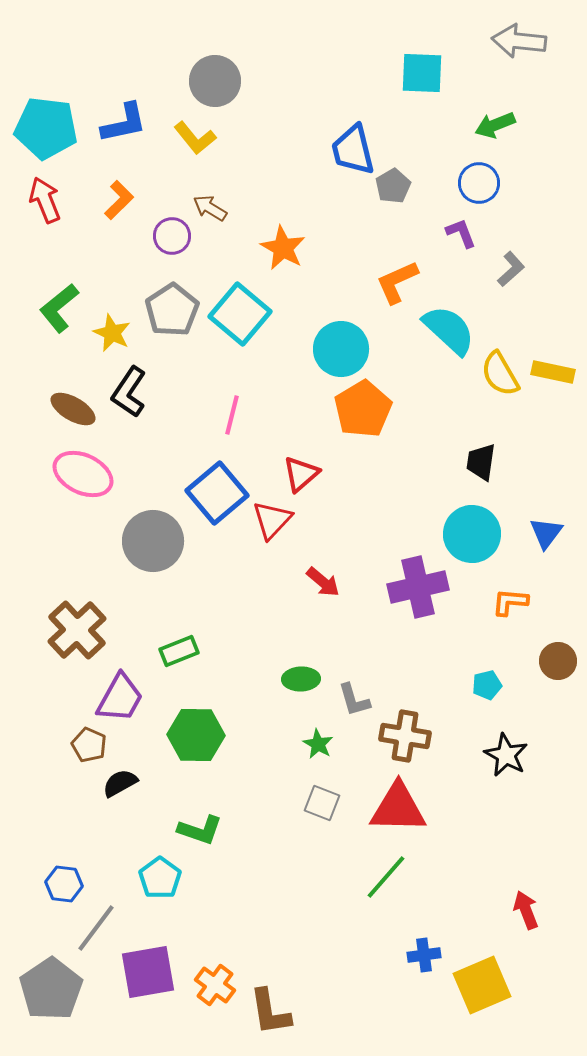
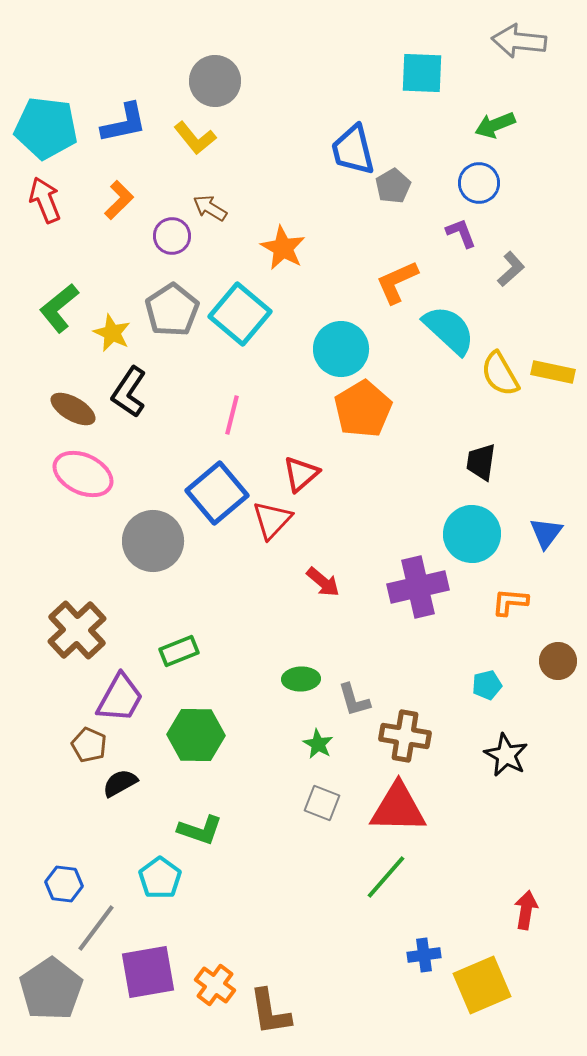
red arrow at (526, 910): rotated 30 degrees clockwise
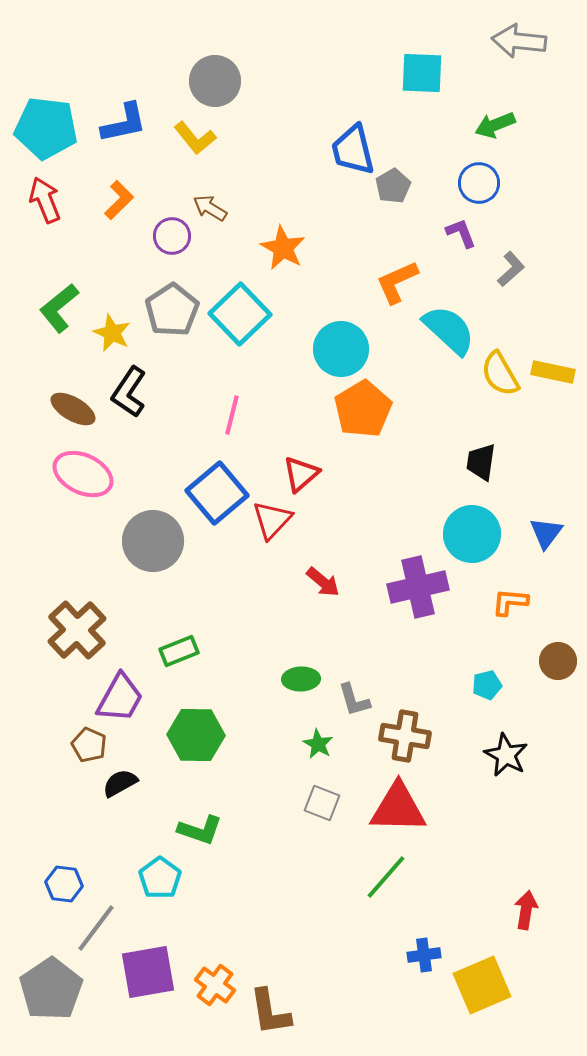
cyan square at (240, 314): rotated 6 degrees clockwise
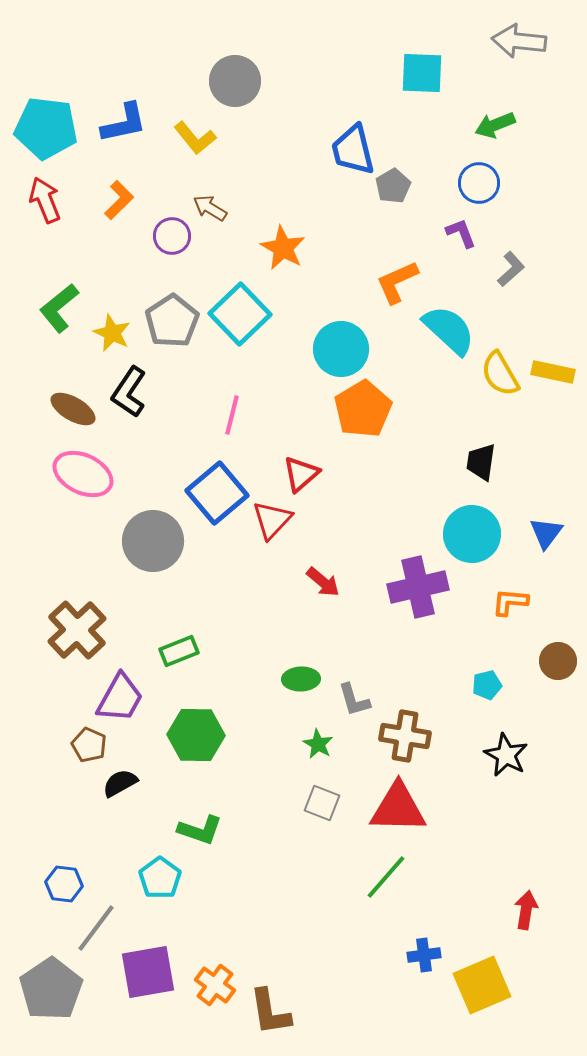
gray circle at (215, 81): moved 20 px right
gray pentagon at (172, 310): moved 11 px down
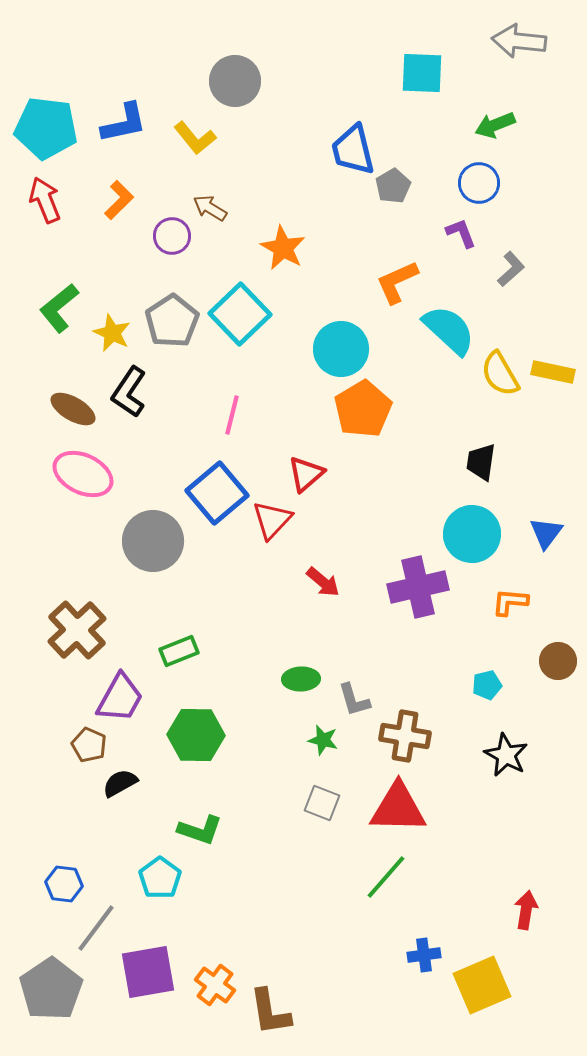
red triangle at (301, 474): moved 5 px right
green star at (318, 744): moved 5 px right, 4 px up; rotated 16 degrees counterclockwise
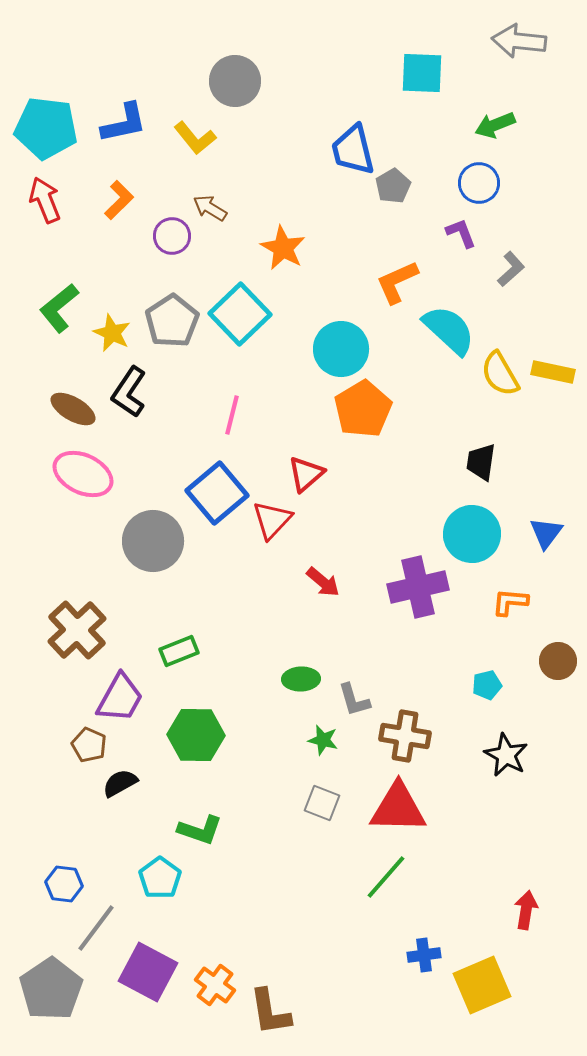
purple square at (148, 972): rotated 38 degrees clockwise
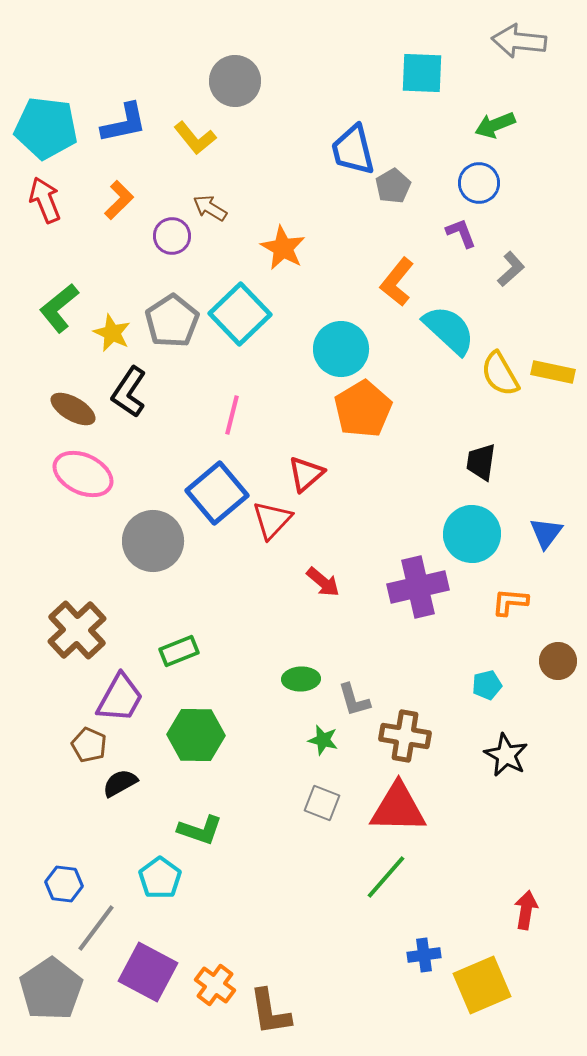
orange L-shape at (397, 282): rotated 27 degrees counterclockwise
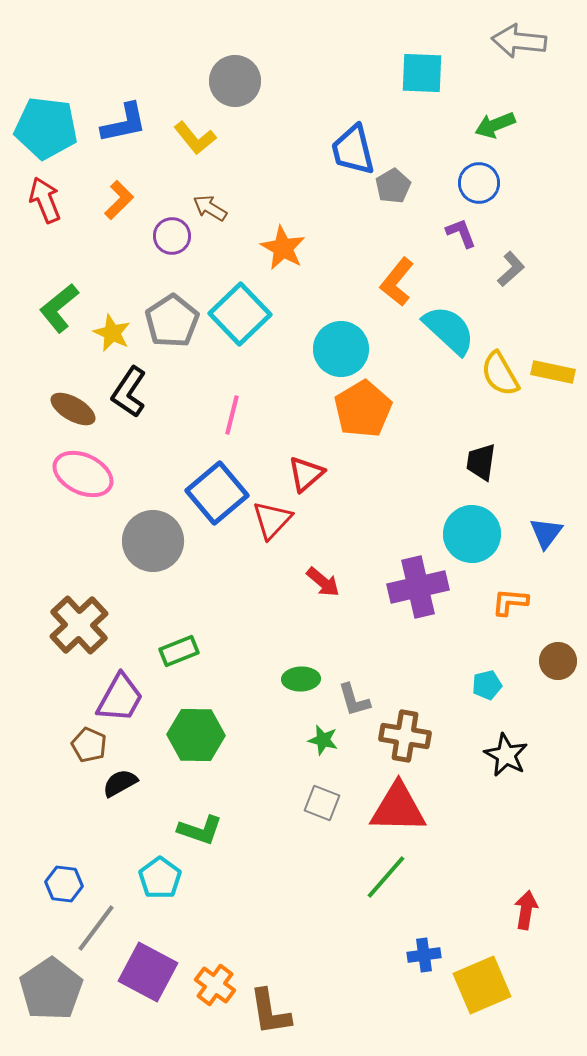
brown cross at (77, 630): moved 2 px right, 5 px up
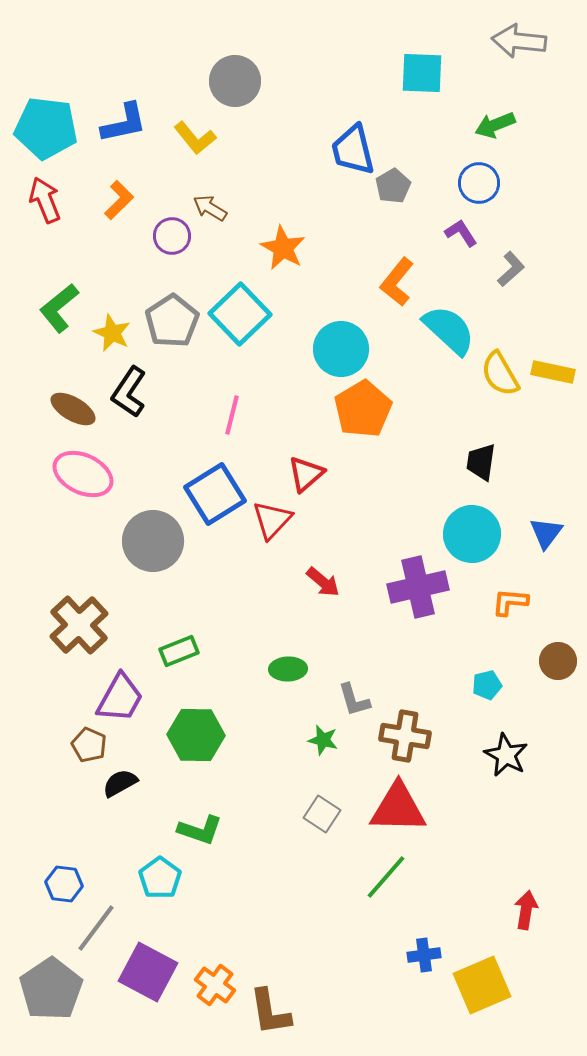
purple L-shape at (461, 233): rotated 12 degrees counterclockwise
blue square at (217, 493): moved 2 px left, 1 px down; rotated 8 degrees clockwise
green ellipse at (301, 679): moved 13 px left, 10 px up
gray square at (322, 803): moved 11 px down; rotated 12 degrees clockwise
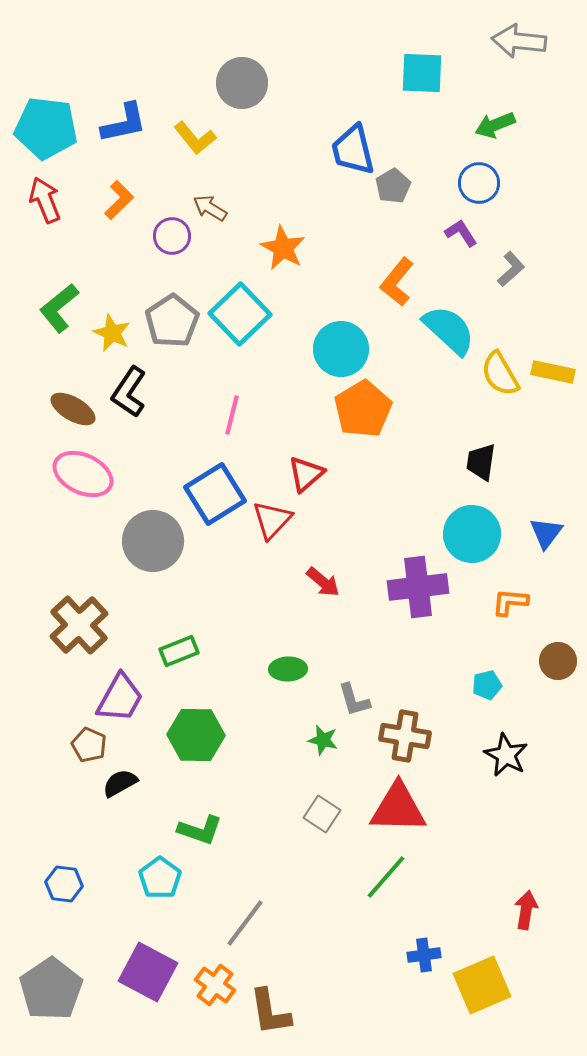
gray circle at (235, 81): moved 7 px right, 2 px down
purple cross at (418, 587): rotated 6 degrees clockwise
gray line at (96, 928): moved 149 px right, 5 px up
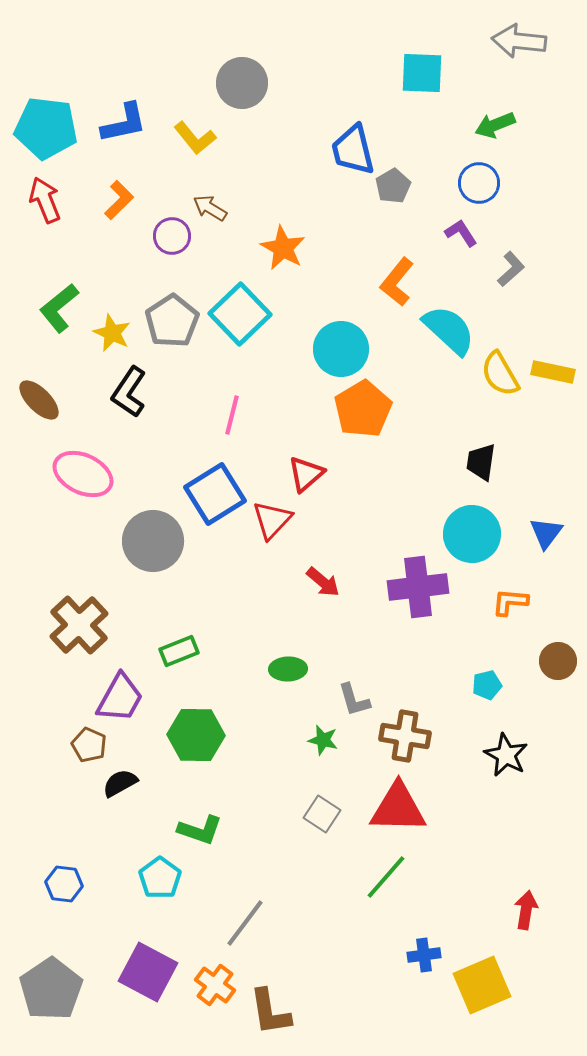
brown ellipse at (73, 409): moved 34 px left, 9 px up; rotated 15 degrees clockwise
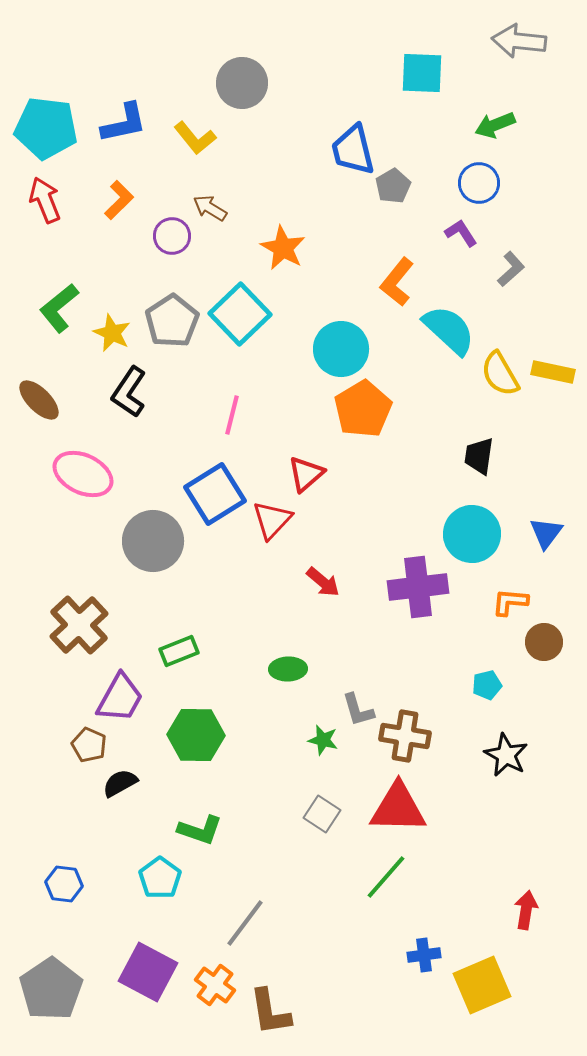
black trapezoid at (481, 462): moved 2 px left, 6 px up
brown circle at (558, 661): moved 14 px left, 19 px up
gray L-shape at (354, 700): moved 4 px right, 10 px down
